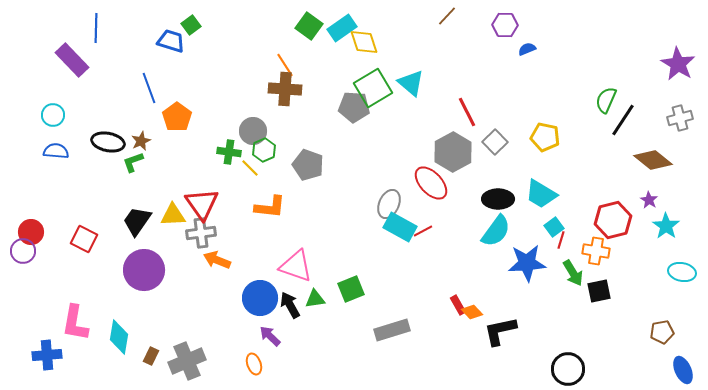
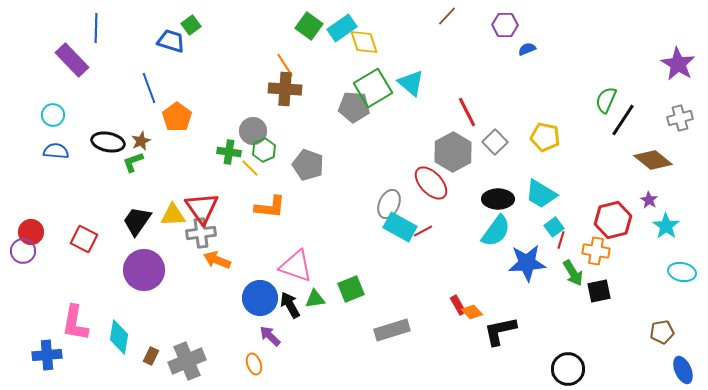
red triangle at (202, 204): moved 4 px down
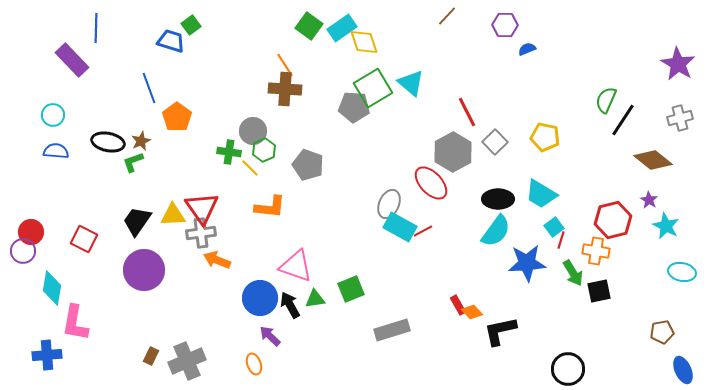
cyan star at (666, 226): rotated 8 degrees counterclockwise
cyan diamond at (119, 337): moved 67 px left, 49 px up
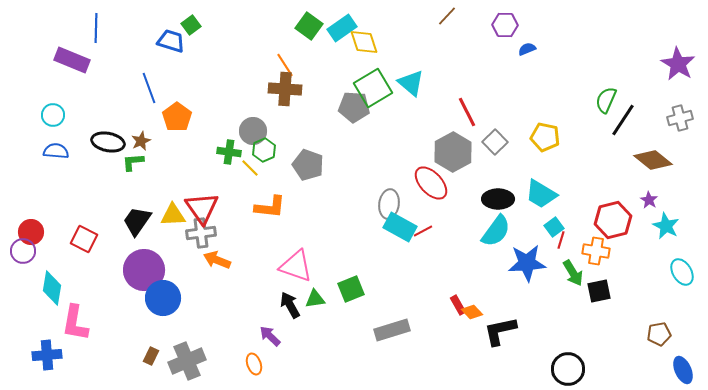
purple rectangle at (72, 60): rotated 24 degrees counterclockwise
green L-shape at (133, 162): rotated 15 degrees clockwise
gray ellipse at (389, 204): rotated 16 degrees counterclockwise
cyan ellipse at (682, 272): rotated 48 degrees clockwise
blue circle at (260, 298): moved 97 px left
brown pentagon at (662, 332): moved 3 px left, 2 px down
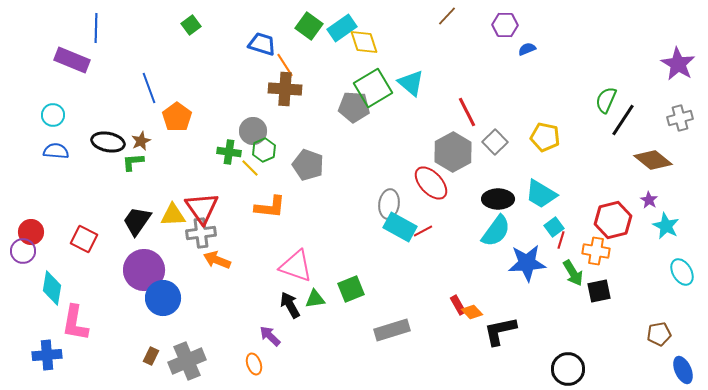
blue trapezoid at (171, 41): moved 91 px right, 3 px down
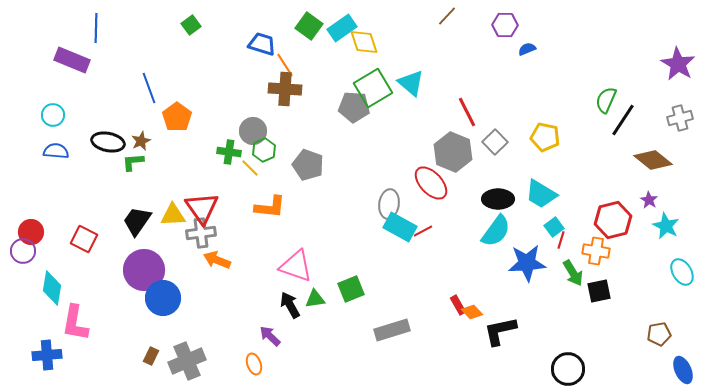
gray hexagon at (453, 152): rotated 9 degrees counterclockwise
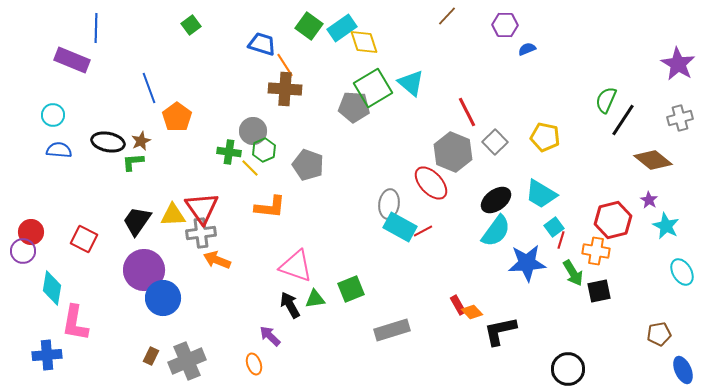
blue semicircle at (56, 151): moved 3 px right, 1 px up
black ellipse at (498, 199): moved 2 px left, 1 px down; rotated 36 degrees counterclockwise
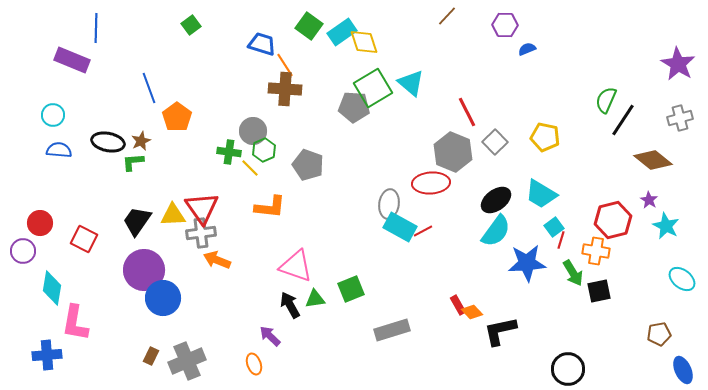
cyan rectangle at (342, 28): moved 4 px down
red ellipse at (431, 183): rotated 51 degrees counterclockwise
red circle at (31, 232): moved 9 px right, 9 px up
cyan ellipse at (682, 272): moved 7 px down; rotated 20 degrees counterclockwise
